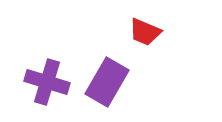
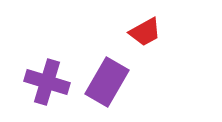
red trapezoid: rotated 52 degrees counterclockwise
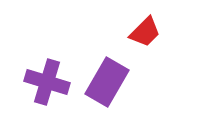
red trapezoid: rotated 16 degrees counterclockwise
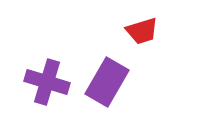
red trapezoid: moved 3 px left, 1 px up; rotated 28 degrees clockwise
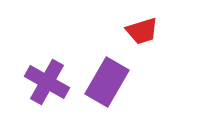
purple cross: rotated 12 degrees clockwise
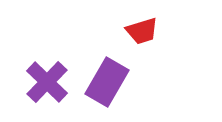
purple cross: rotated 15 degrees clockwise
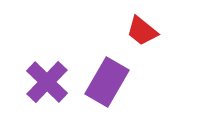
red trapezoid: rotated 56 degrees clockwise
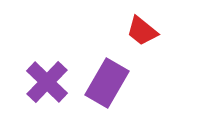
purple rectangle: moved 1 px down
